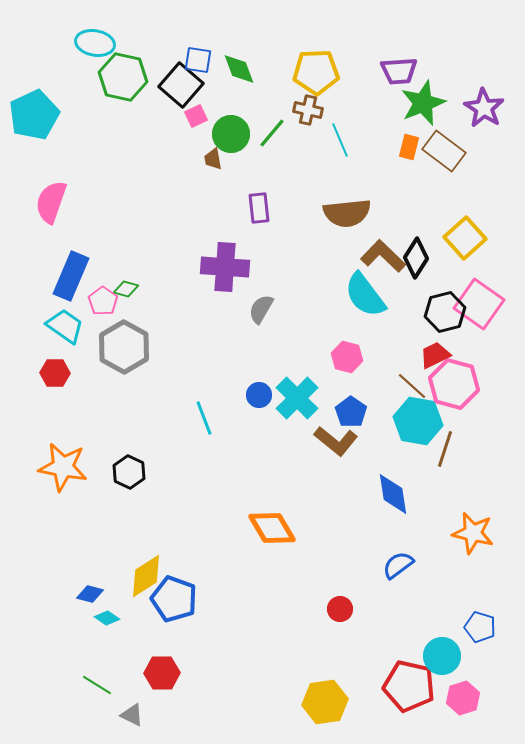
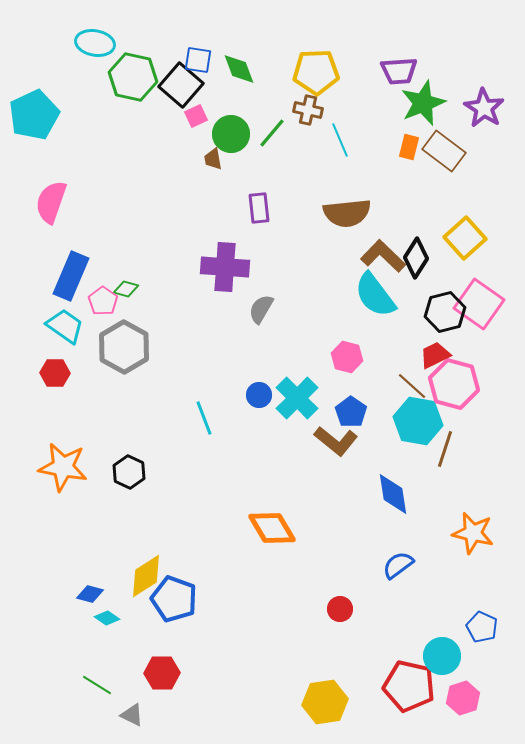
green hexagon at (123, 77): moved 10 px right
cyan semicircle at (365, 295): moved 10 px right
blue pentagon at (480, 627): moved 2 px right; rotated 8 degrees clockwise
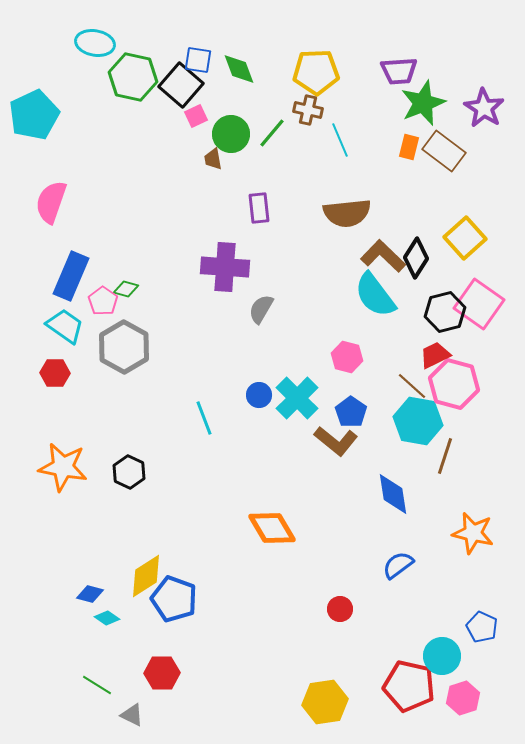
brown line at (445, 449): moved 7 px down
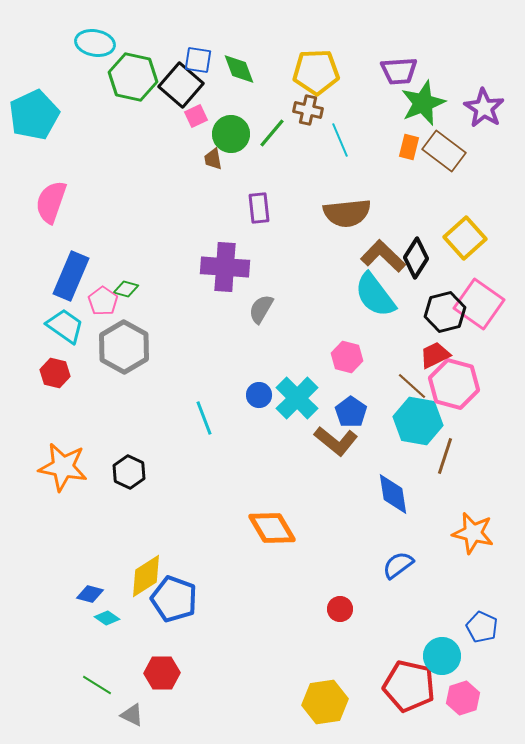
red hexagon at (55, 373): rotated 12 degrees clockwise
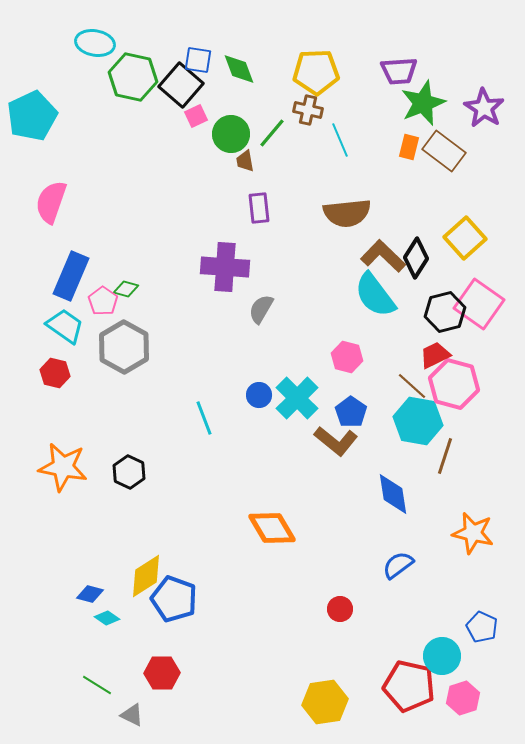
cyan pentagon at (34, 115): moved 2 px left, 1 px down
brown trapezoid at (213, 159): moved 32 px right, 2 px down
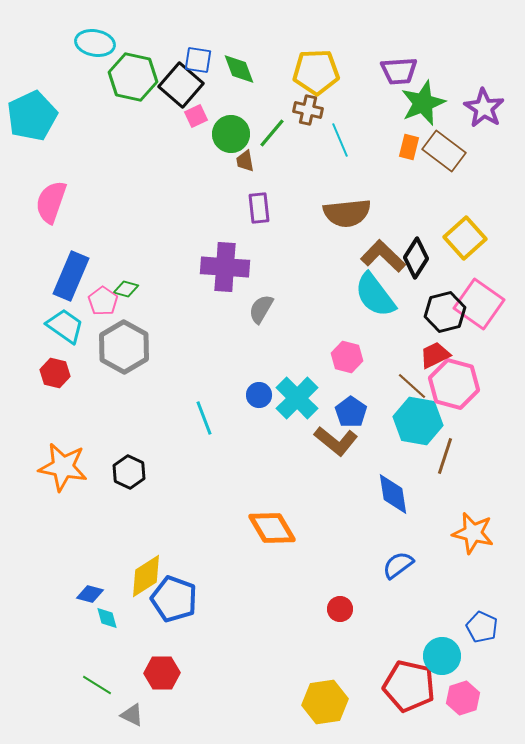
cyan diamond at (107, 618): rotated 40 degrees clockwise
